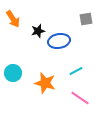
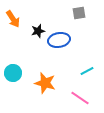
gray square: moved 7 px left, 6 px up
blue ellipse: moved 1 px up
cyan line: moved 11 px right
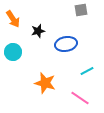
gray square: moved 2 px right, 3 px up
blue ellipse: moved 7 px right, 4 px down
cyan circle: moved 21 px up
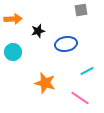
orange arrow: rotated 60 degrees counterclockwise
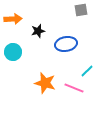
cyan line: rotated 16 degrees counterclockwise
pink line: moved 6 px left, 10 px up; rotated 12 degrees counterclockwise
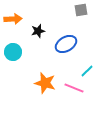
blue ellipse: rotated 20 degrees counterclockwise
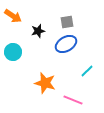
gray square: moved 14 px left, 12 px down
orange arrow: moved 3 px up; rotated 36 degrees clockwise
pink line: moved 1 px left, 12 px down
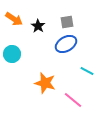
orange arrow: moved 1 px right, 3 px down
black star: moved 5 px up; rotated 24 degrees counterclockwise
cyan circle: moved 1 px left, 2 px down
cyan line: rotated 72 degrees clockwise
pink line: rotated 18 degrees clockwise
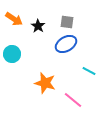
gray square: rotated 16 degrees clockwise
cyan line: moved 2 px right
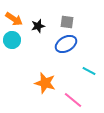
black star: rotated 24 degrees clockwise
cyan circle: moved 14 px up
